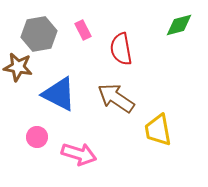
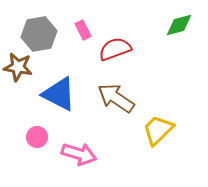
red semicircle: moved 6 px left; rotated 80 degrees clockwise
yellow trapezoid: rotated 56 degrees clockwise
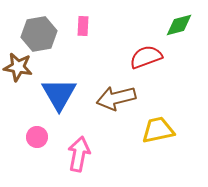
pink rectangle: moved 4 px up; rotated 30 degrees clockwise
red semicircle: moved 31 px right, 8 px down
blue triangle: rotated 33 degrees clockwise
brown arrow: rotated 48 degrees counterclockwise
yellow trapezoid: rotated 32 degrees clockwise
pink arrow: rotated 96 degrees counterclockwise
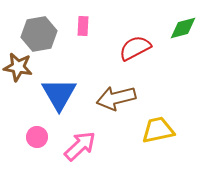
green diamond: moved 4 px right, 3 px down
red semicircle: moved 11 px left, 9 px up; rotated 8 degrees counterclockwise
pink arrow: moved 1 px right, 8 px up; rotated 36 degrees clockwise
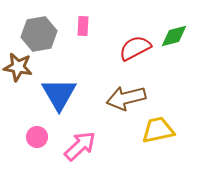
green diamond: moved 9 px left, 8 px down
brown arrow: moved 10 px right
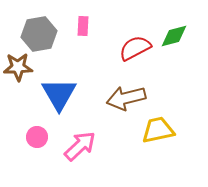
brown star: rotated 12 degrees counterclockwise
